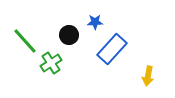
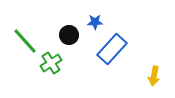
yellow arrow: moved 6 px right
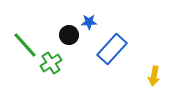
blue star: moved 6 px left
green line: moved 4 px down
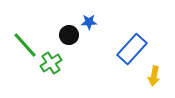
blue rectangle: moved 20 px right
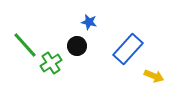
blue star: rotated 14 degrees clockwise
black circle: moved 8 px right, 11 px down
blue rectangle: moved 4 px left
yellow arrow: rotated 78 degrees counterclockwise
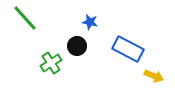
blue star: moved 1 px right
green line: moved 27 px up
blue rectangle: rotated 76 degrees clockwise
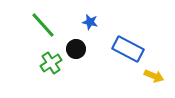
green line: moved 18 px right, 7 px down
black circle: moved 1 px left, 3 px down
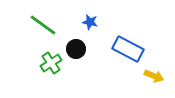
green line: rotated 12 degrees counterclockwise
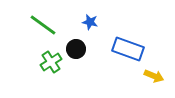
blue rectangle: rotated 8 degrees counterclockwise
green cross: moved 1 px up
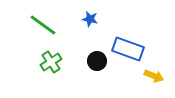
blue star: moved 3 px up
black circle: moved 21 px right, 12 px down
